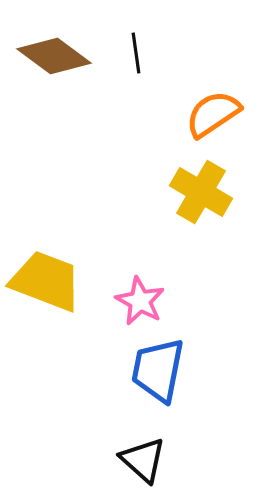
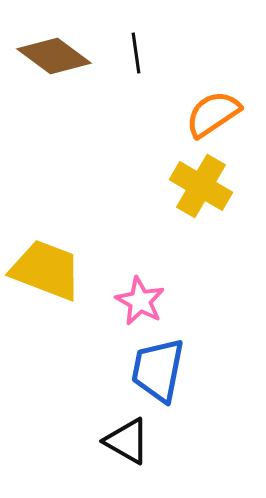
yellow cross: moved 6 px up
yellow trapezoid: moved 11 px up
black triangle: moved 16 px left, 19 px up; rotated 12 degrees counterclockwise
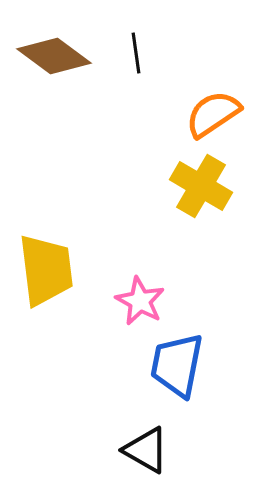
yellow trapezoid: rotated 62 degrees clockwise
blue trapezoid: moved 19 px right, 5 px up
black triangle: moved 19 px right, 9 px down
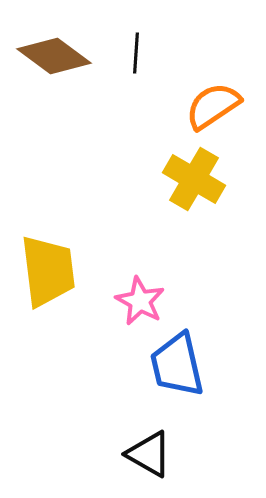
black line: rotated 12 degrees clockwise
orange semicircle: moved 8 px up
yellow cross: moved 7 px left, 7 px up
yellow trapezoid: moved 2 px right, 1 px down
blue trapezoid: rotated 24 degrees counterclockwise
black triangle: moved 3 px right, 4 px down
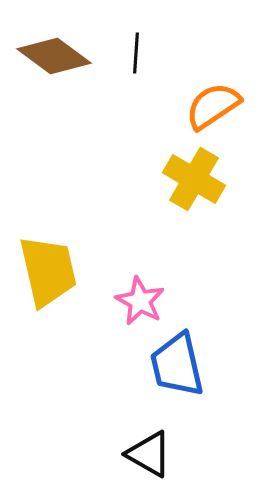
yellow trapezoid: rotated 6 degrees counterclockwise
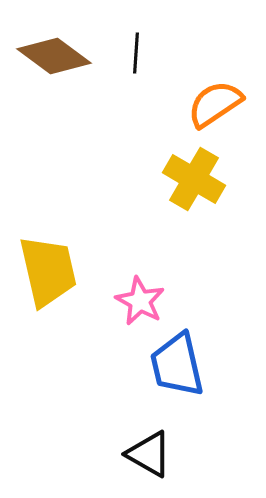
orange semicircle: moved 2 px right, 2 px up
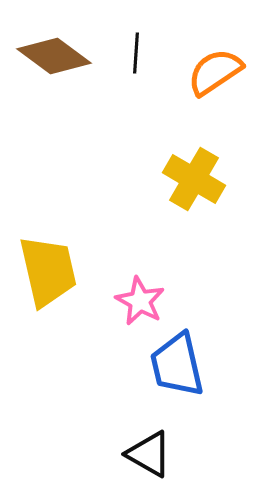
orange semicircle: moved 32 px up
